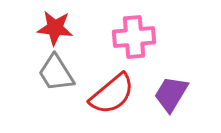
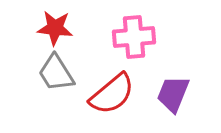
purple trapezoid: moved 2 px right; rotated 9 degrees counterclockwise
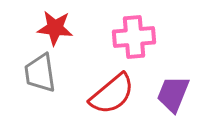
gray trapezoid: moved 16 px left; rotated 24 degrees clockwise
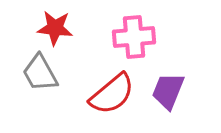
gray trapezoid: rotated 21 degrees counterclockwise
purple trapezoid: moved 5 px left, 3 px up
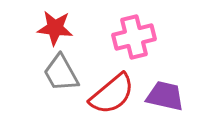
pink cross: rotated 9 degrees counterclockwise
gray trapezoid: moved 21 px right
purple trapezoid: moved 3 px left, 5 px down; rotated 81 degrees clockwise
